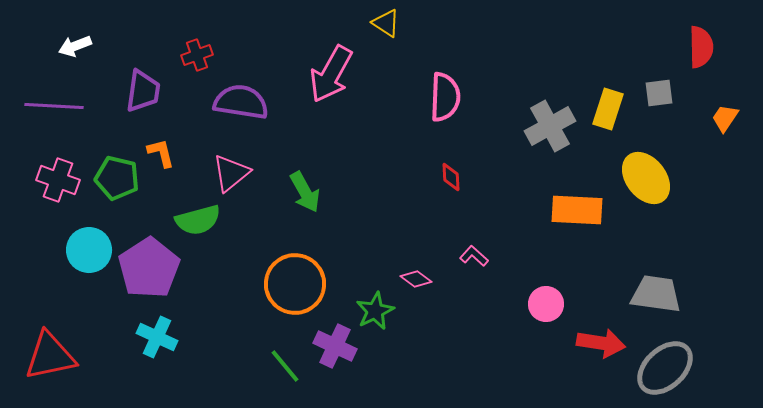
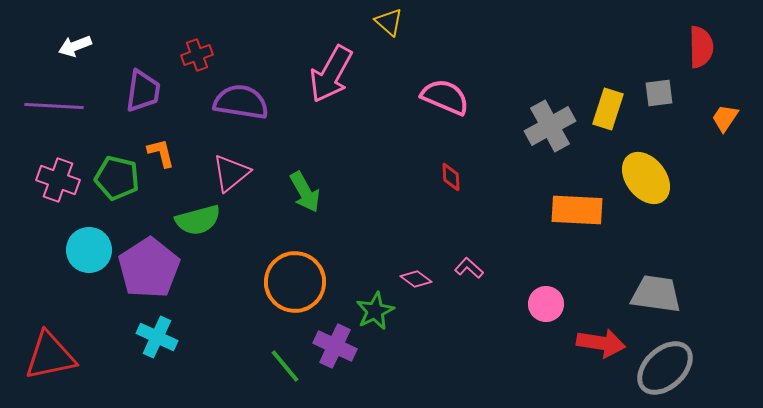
yellow triangle: moved 3 px right, 1 px up; rotated 8 degrees clockwise
pink semicircle: rotated 69 degrees counterclockwise
pink L-shape: moved 5 px left, 12 px down
orange circle: moved 2 px up
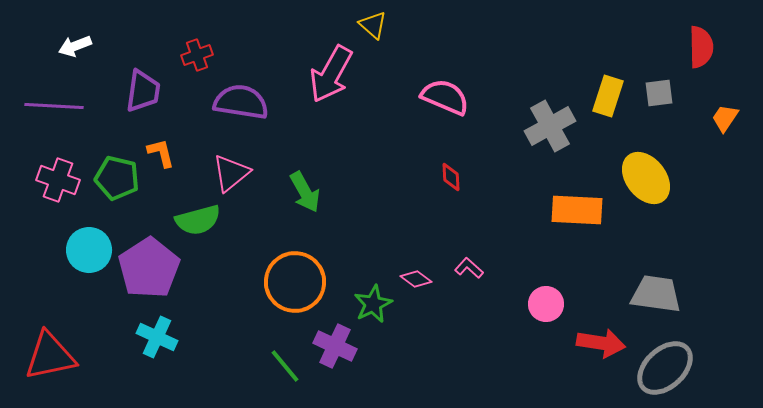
yellow triangle: moved 16 px left, 3 px down
yellow rectangle: moved 13 px up
green star: moved 2 px left, 7 px up
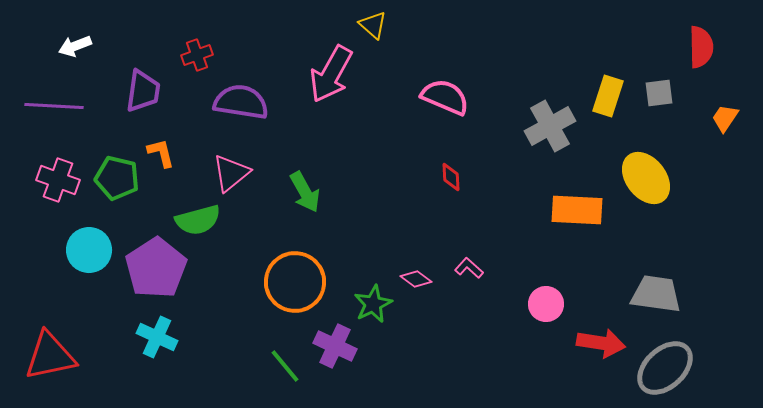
purple pentagon: moved 7 px right
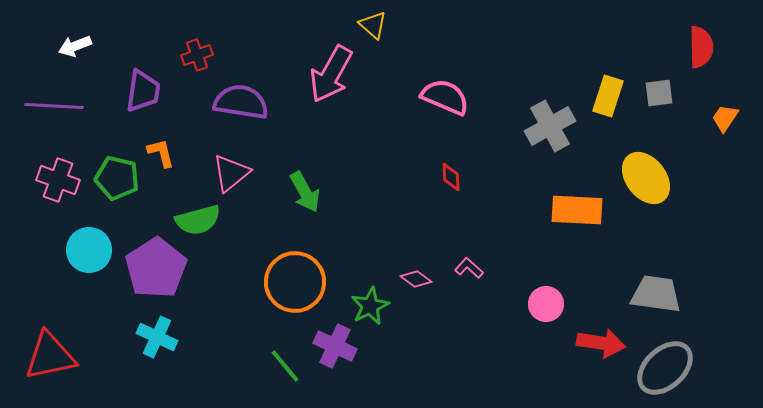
green star: moved 3 px left, 2 px down
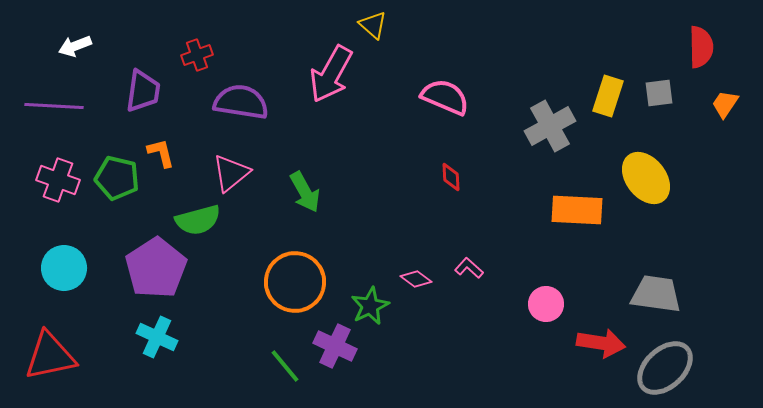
orange trapezoid: moved 14 px up
cyan circle: moved 25 px left, 18 px down
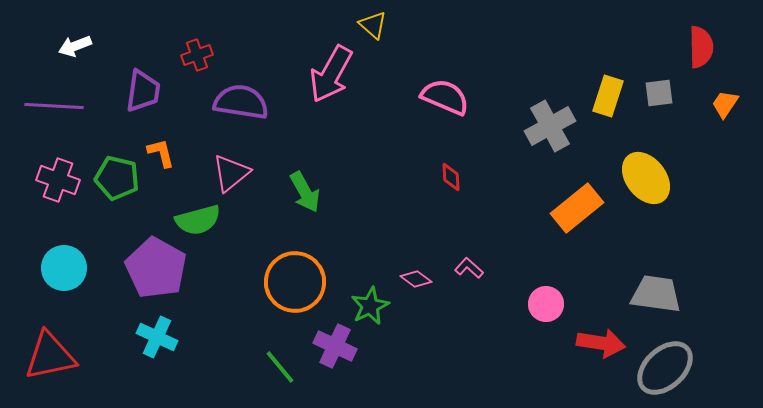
orange rectangle: moved 2 px up; rotated 42 degrees counterclockwise
purple pentagon: rotated 10 degrees counterclockwise
green line: moved 5 px left, 1 px down
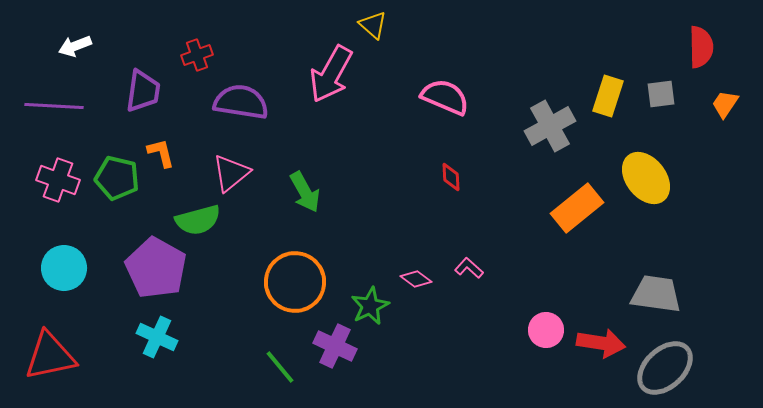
gray square: moved 2 px right, 1 px down
pink circle: moved 26 px down
